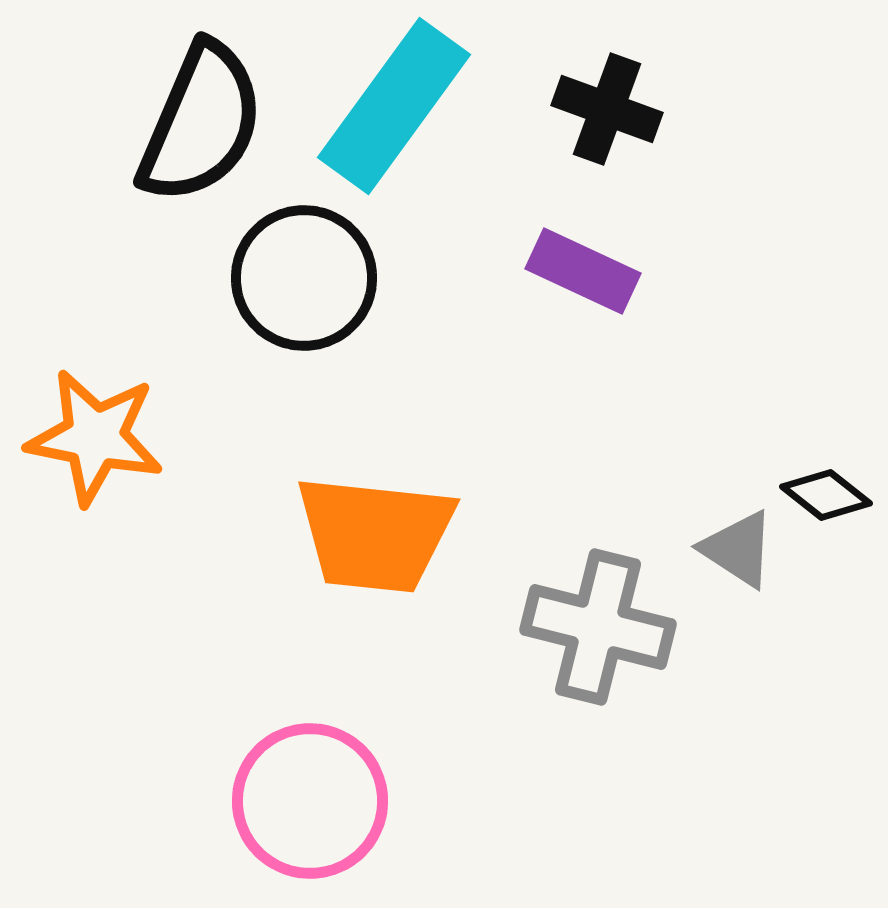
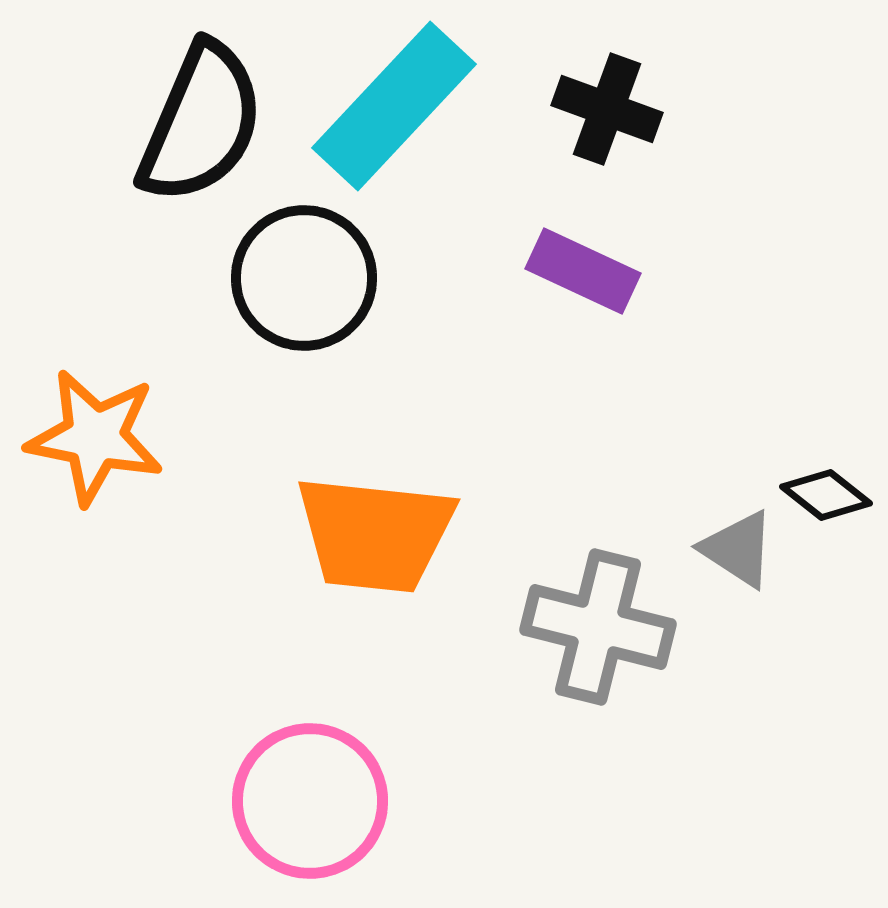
cyan rectangle: rotated 7 degrees clockwise
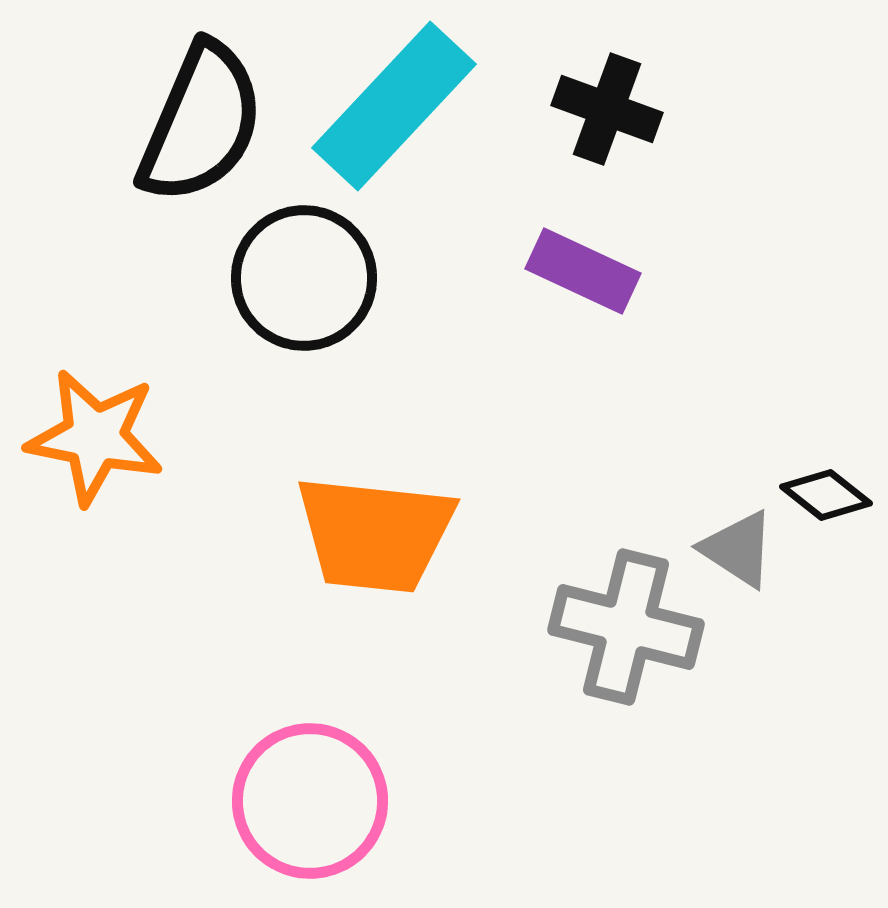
gray cross: moved 28 px right
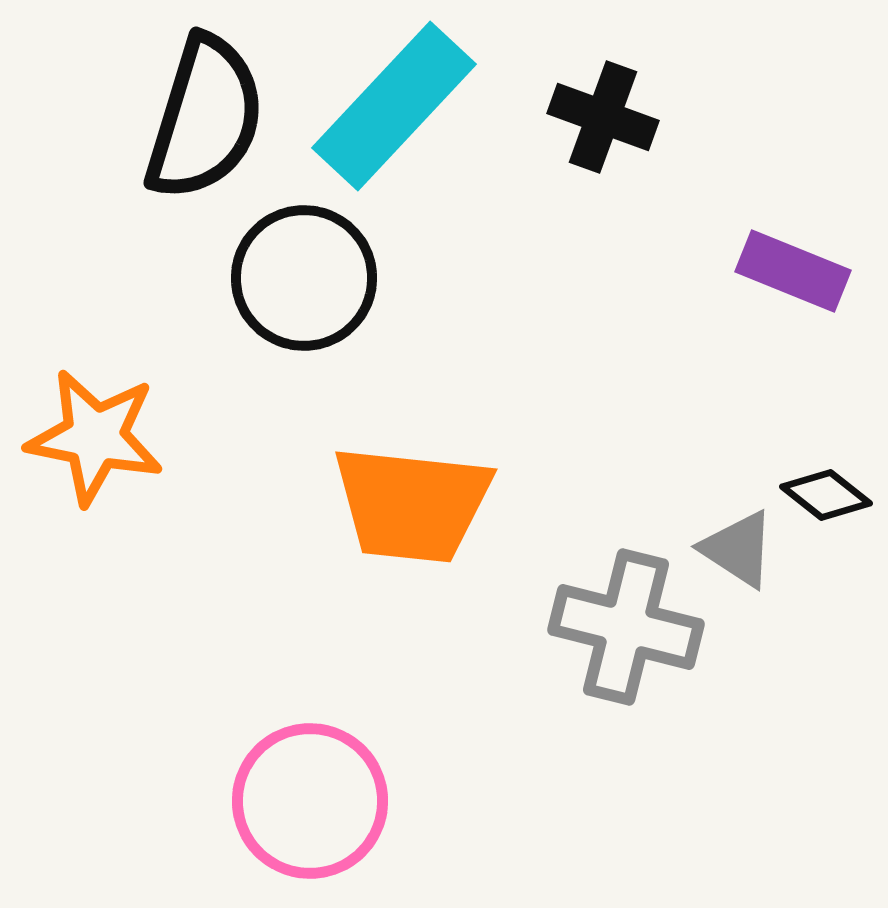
black cross: moved 4 px left, 8 px down
black semicircle: moved 4 px right, 5 px up; rotated 6 degrees counterclockwise
purple rectangle: moved 210 px right; rotated 3 degrees counterclockwise
orange trapezoid: moved 37 px right, 30 px up
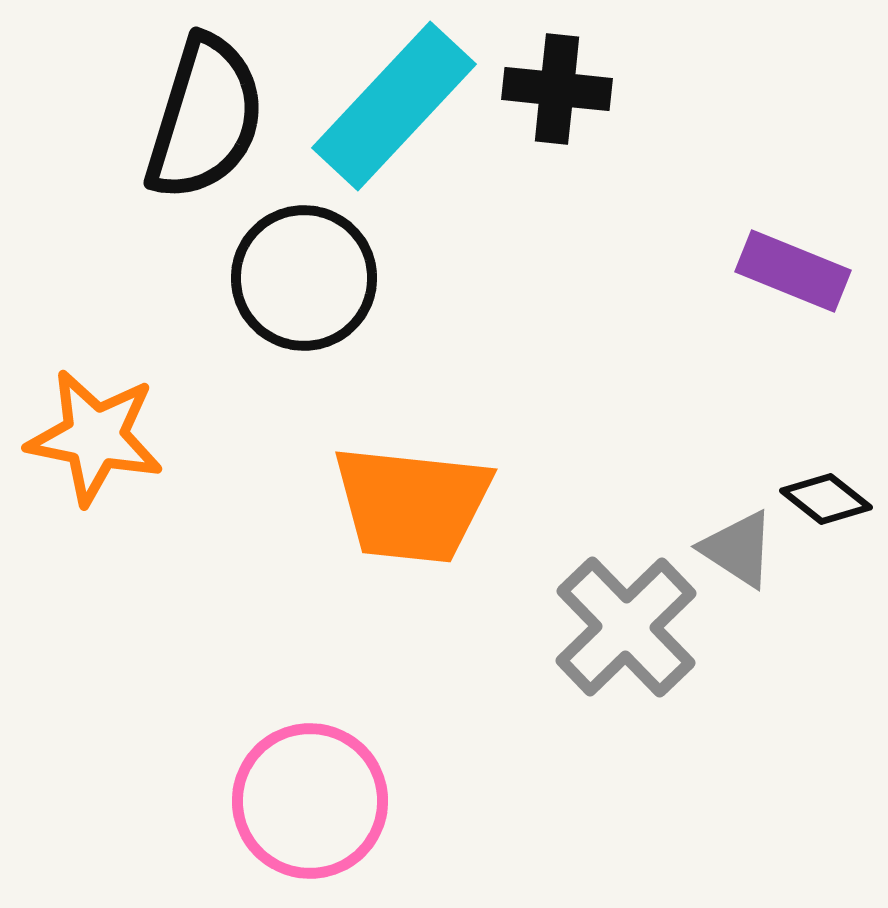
black cross: moved 46 px left, 28 px up; rotated 14 degrees counterclockwise
black diamond: moved 4 px down
gray cross: rotated 32 degrees clockwise
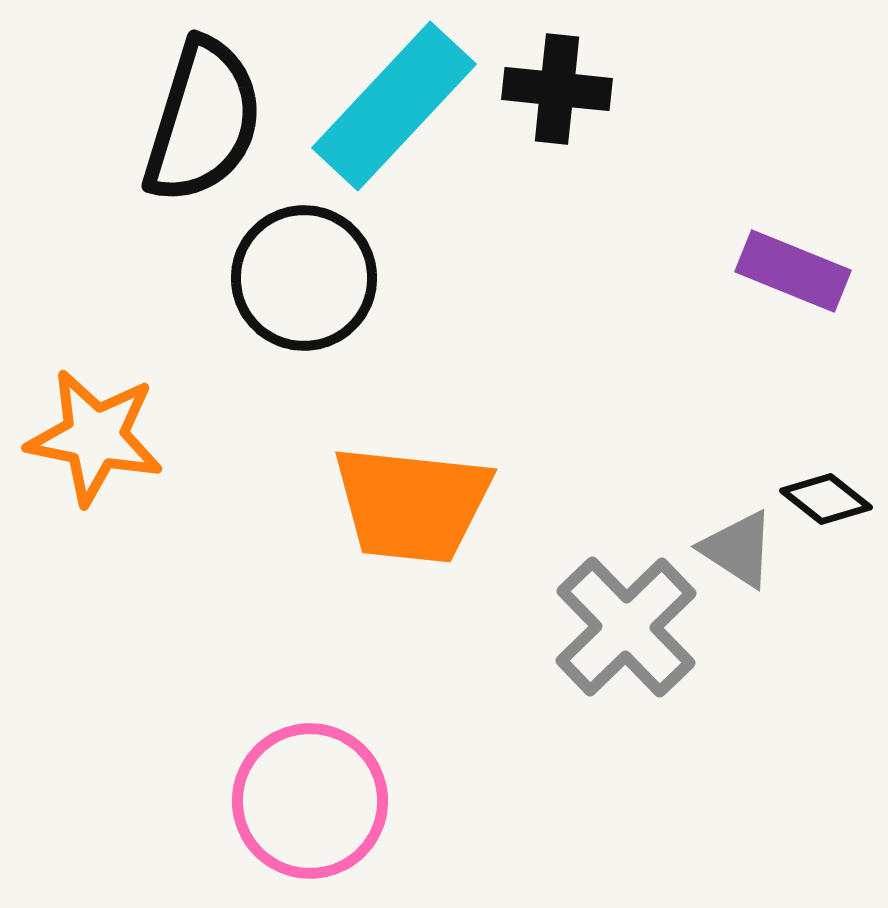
black semicircle: moved 2 px left, 3 px down
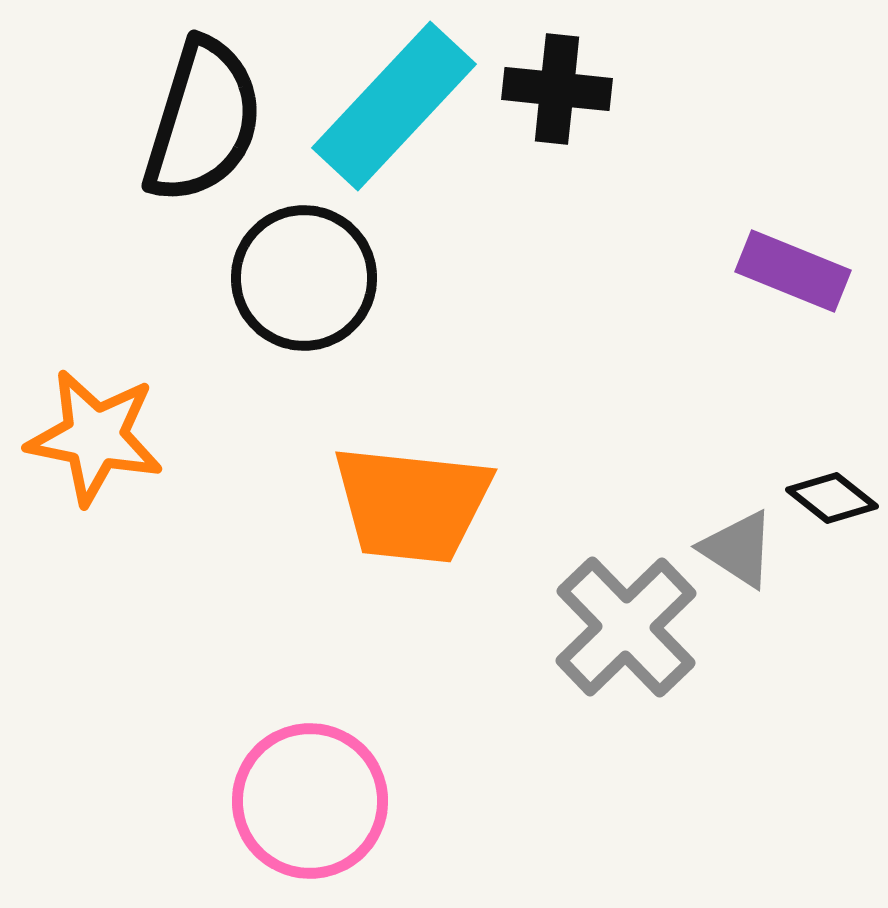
black diamond: moved 6 px right, 1 px up
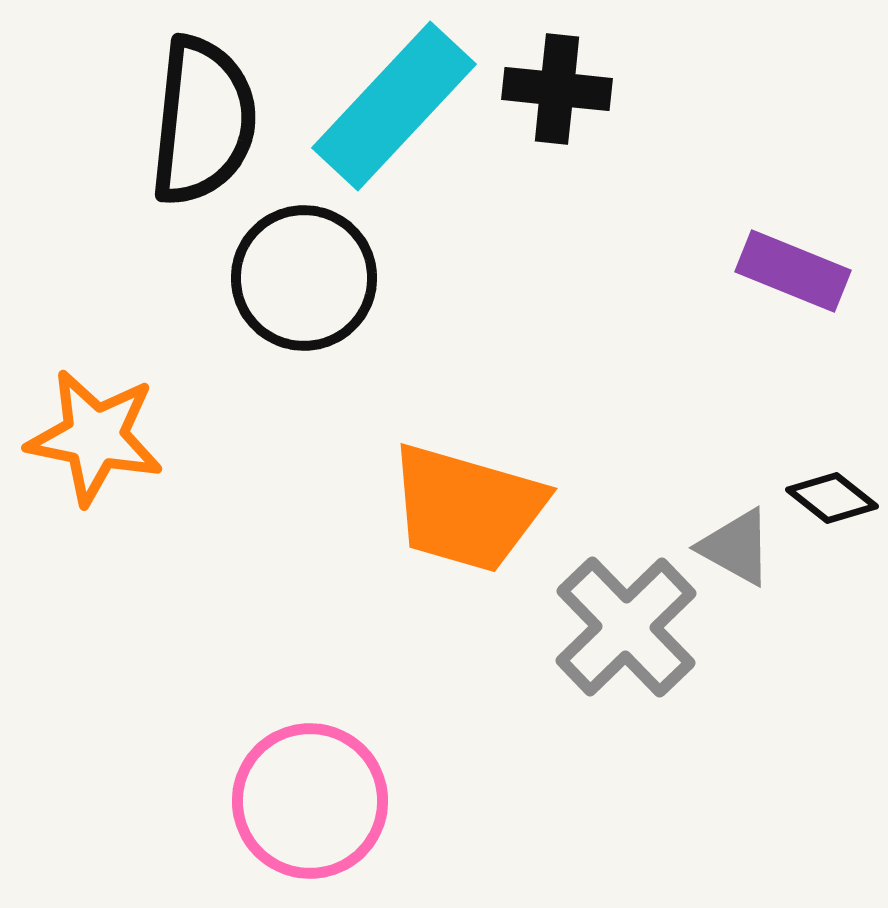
black semicircle: rotated 11 degrees counterclockwise
orange trapezoid: moved 55 px right, 4 px down; rotated 10 degrees clockwise
gray triangle: moved 2 px left, 2 px up; rotated 4 degrees counterclockwise
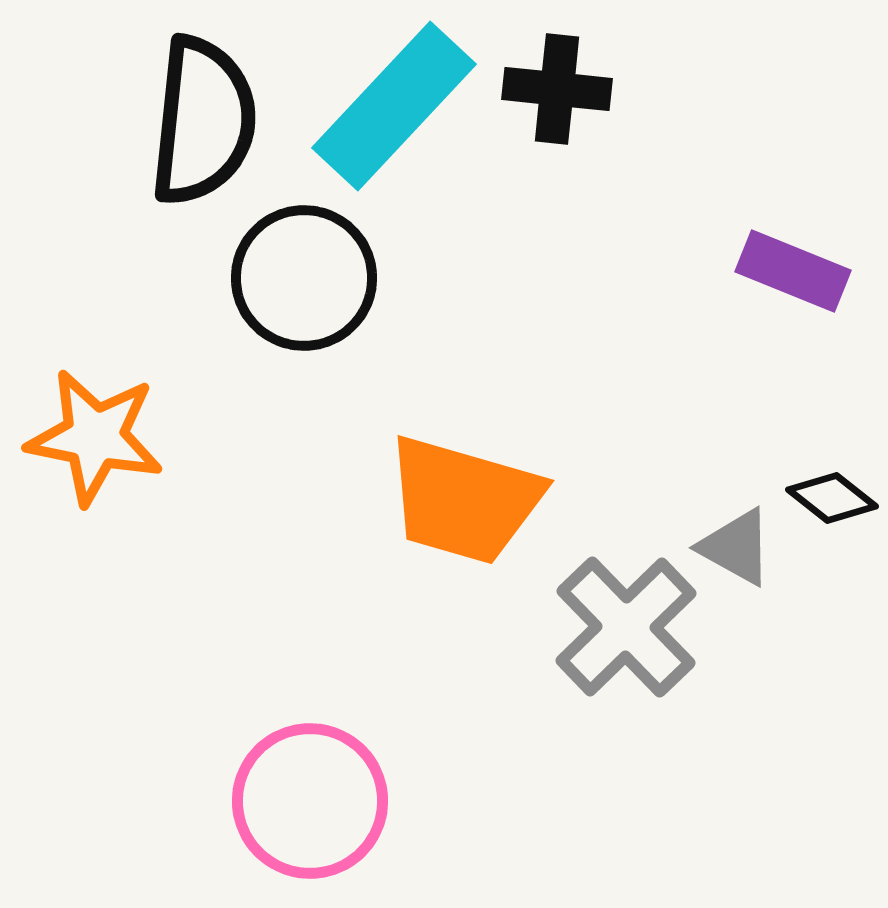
orange trapezoid: moved 3 px left, 8 px up
